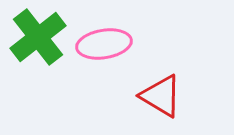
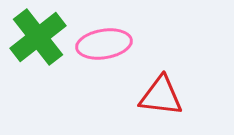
red triangle: rotated 24 degrees counterclockwise
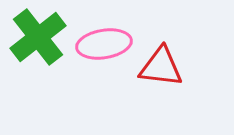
red triangle: moved 29 px up
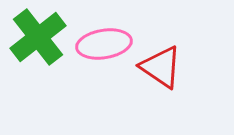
red triangle: rotated 27 degrees clockwise
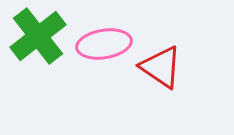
green cross: moved 1 px up
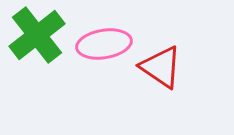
green cross: moved 1 px left, 1 px up
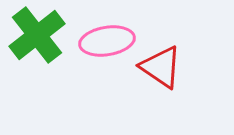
pink ellipse: moved 3 px right, 3 px up
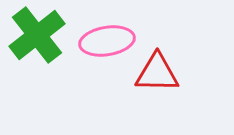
red triangle: moved 4 px left, 6 px down; rotated 33 degrees counterclockwise
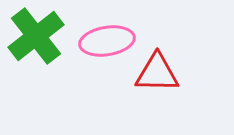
green cross: moved 1 px left, 1 px down
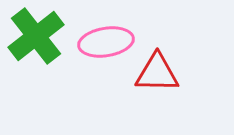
pink ellipse: moved 1 px left, 1 px down
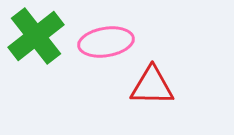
red triangle: moved 5 px left, 13 px down
